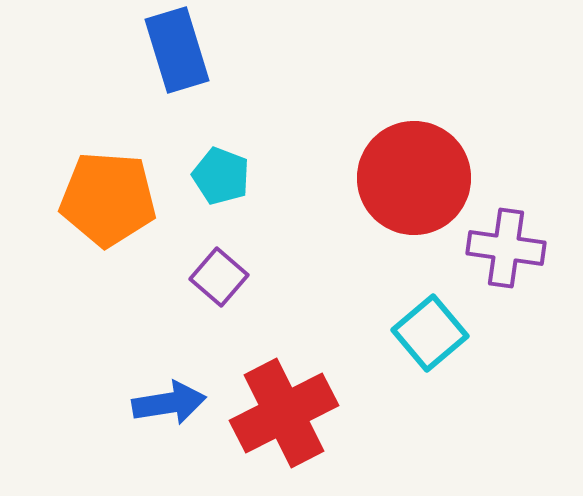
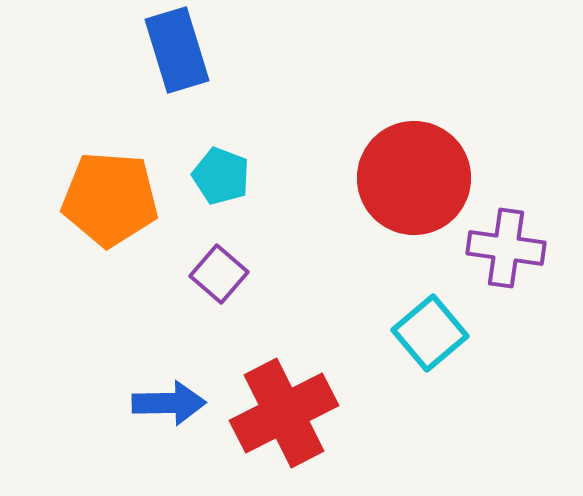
orange pentagon: moved 2 px right
purple square: moved 3 px up
blue arrow: rotated 8 degrees clockwise
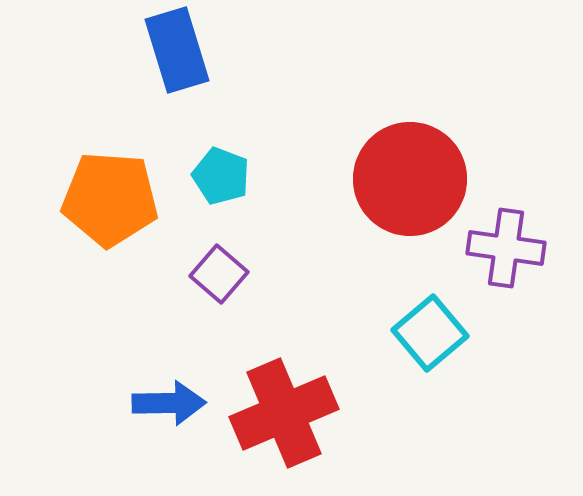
red circle: moved 4 px left, 1 px down
red cross: rotated 4 degrees clockwise
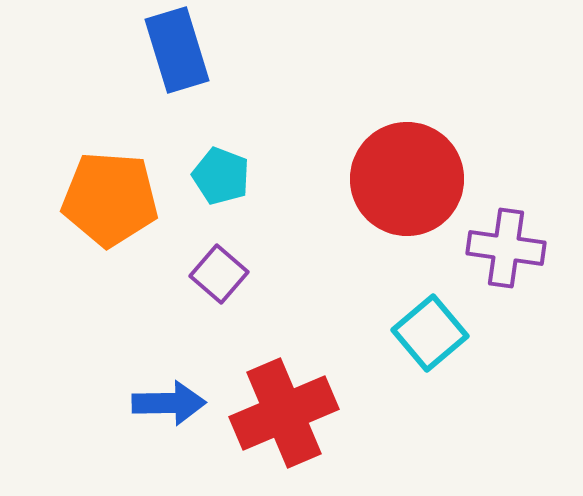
red circle: moved 3 px left
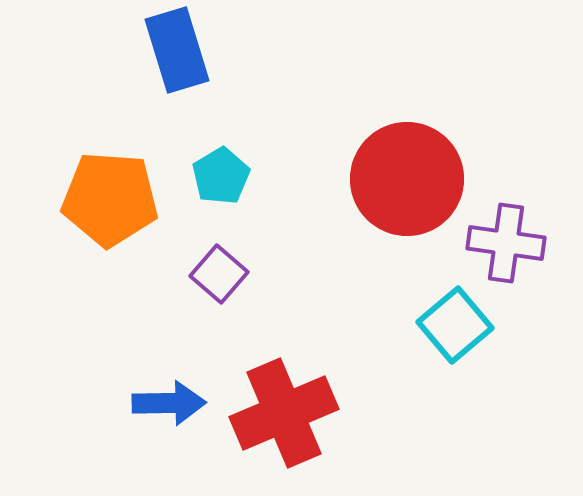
cyan pentagon: rotated 20 degrees clockwise
purple cross: moved 5 px up
cyan square: moved 25 px right, 8 px up
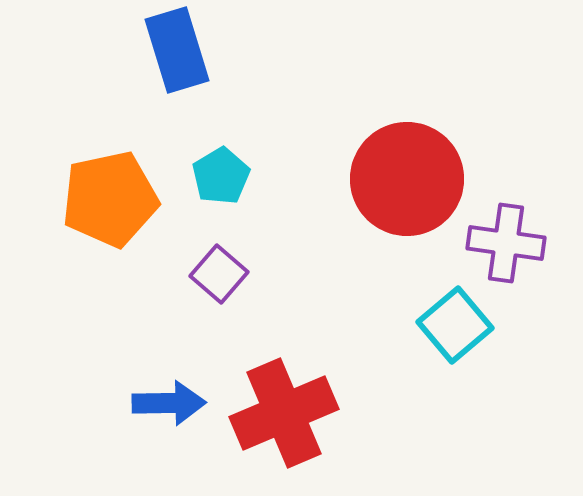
orange pentagon: rotated 16 degrees counterclockwise
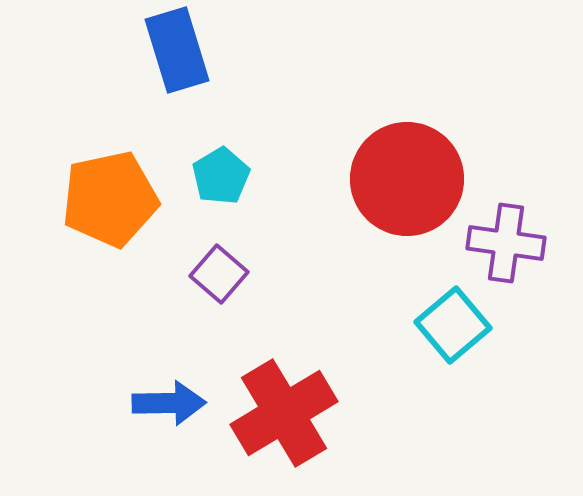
cyan square: moved 2 px left
red cross: rotated 8 degrees counterclockwise
